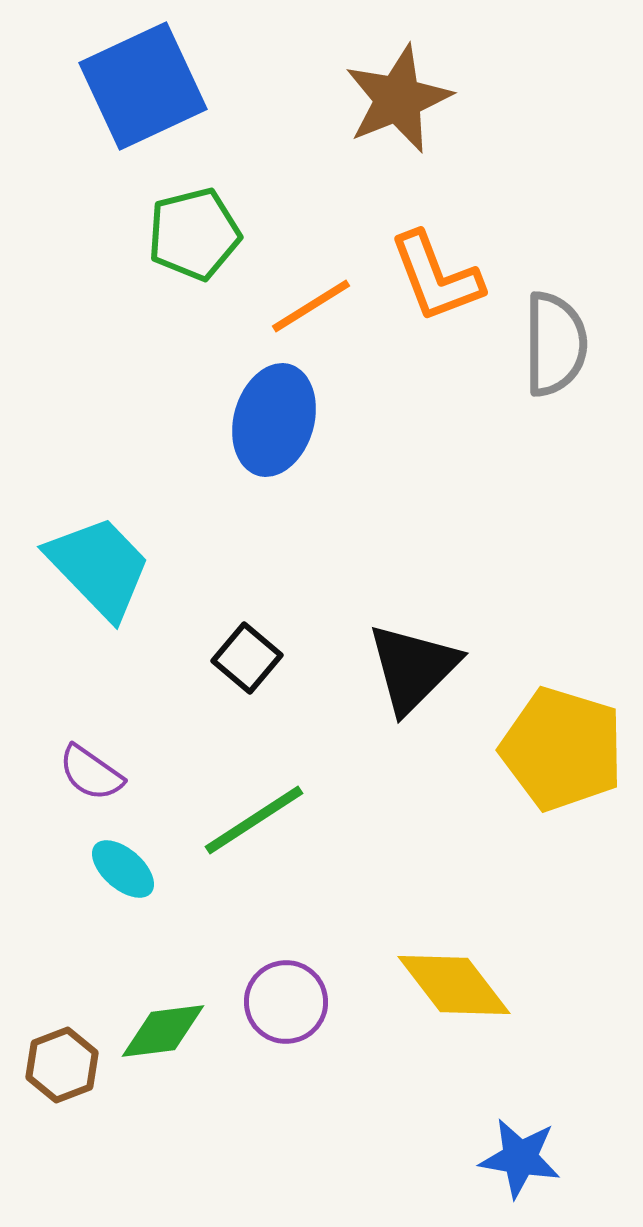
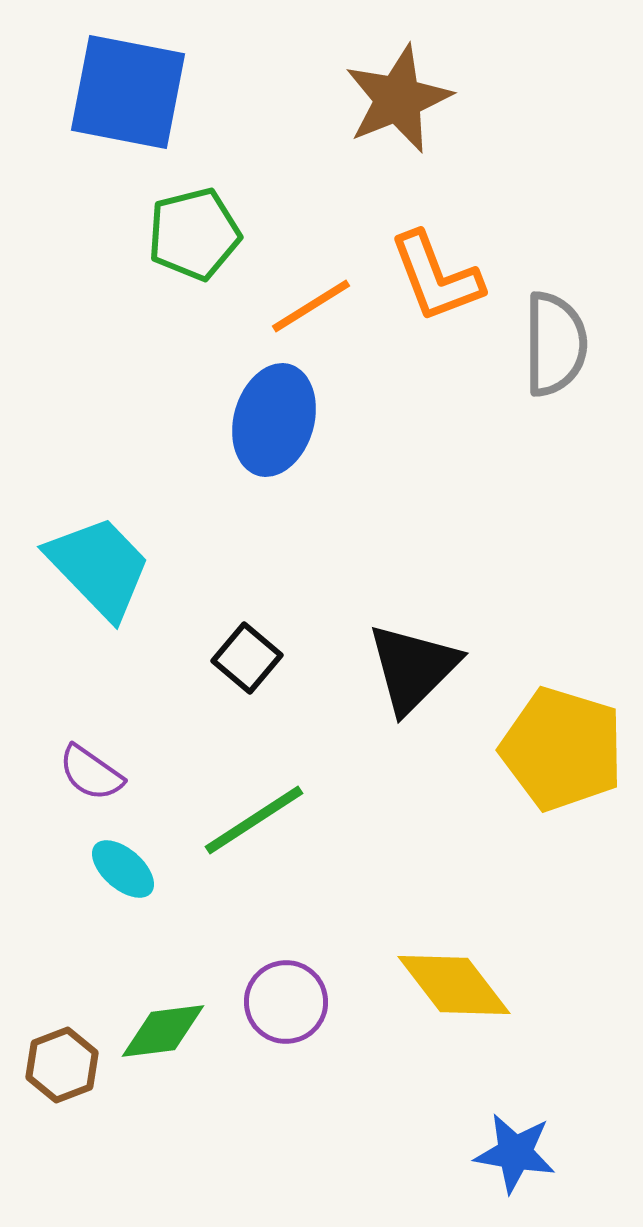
blue square: moved 15 px left, 6 px down; rotated 36 degrees clockwise
blue star: moved 5 px left, 5 px up
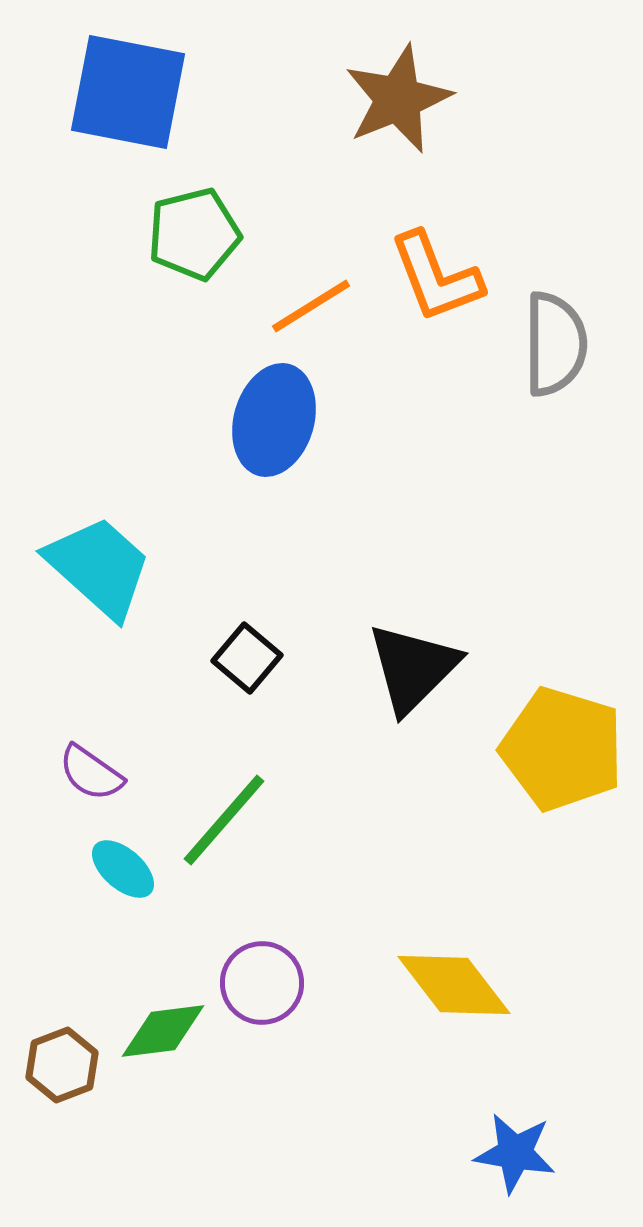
cyan trapezoid: rotated 4 degrees counterclockwise
green line: moved 30 px left; rotated 16 degrees counterclockwise
purple circle: moved 24 px left, 19 px up
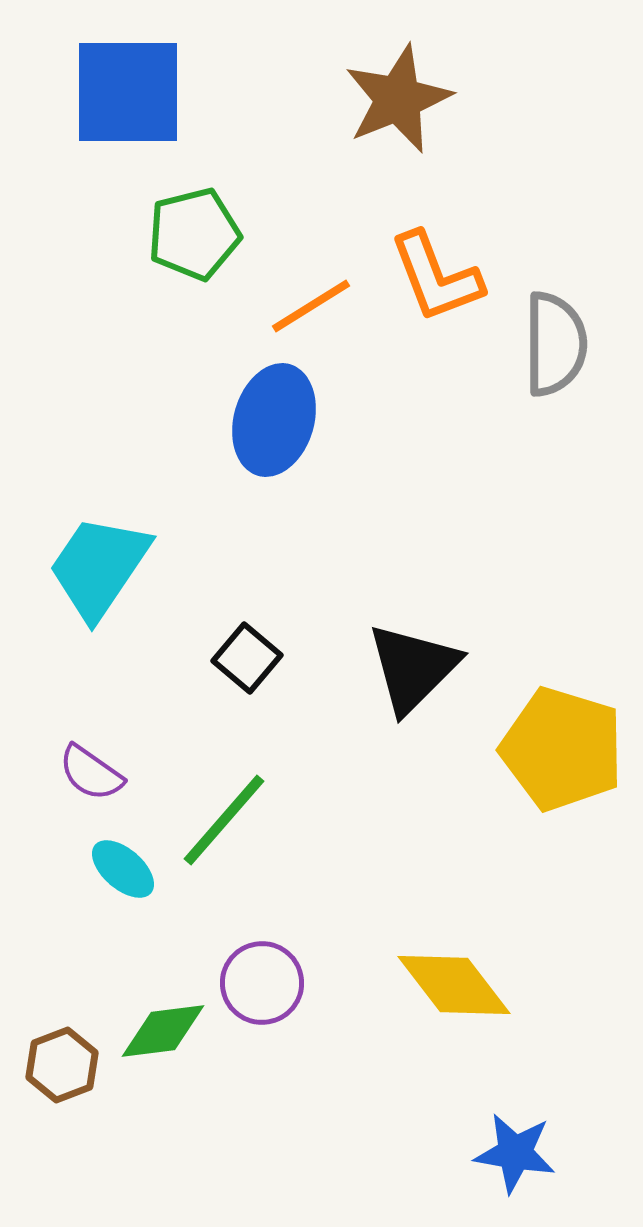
blue square: rotated 11 degrees counterclockwise
cyan trapezoid: rotated 98 degrees counterclockwise
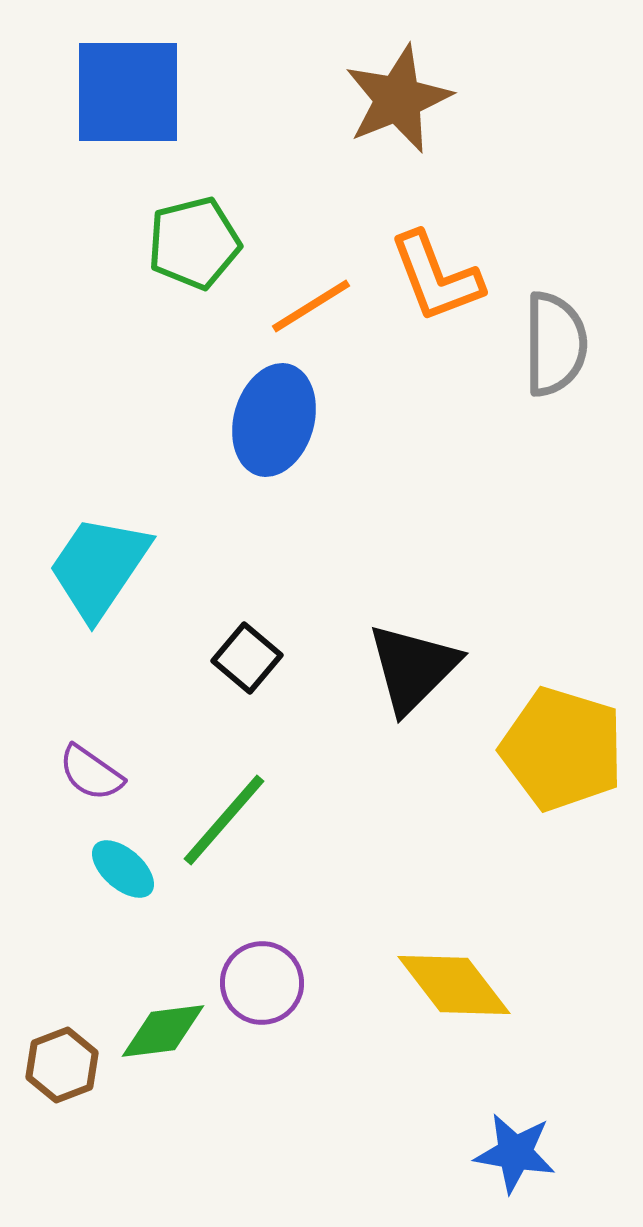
green pentagon: moved 9 px down
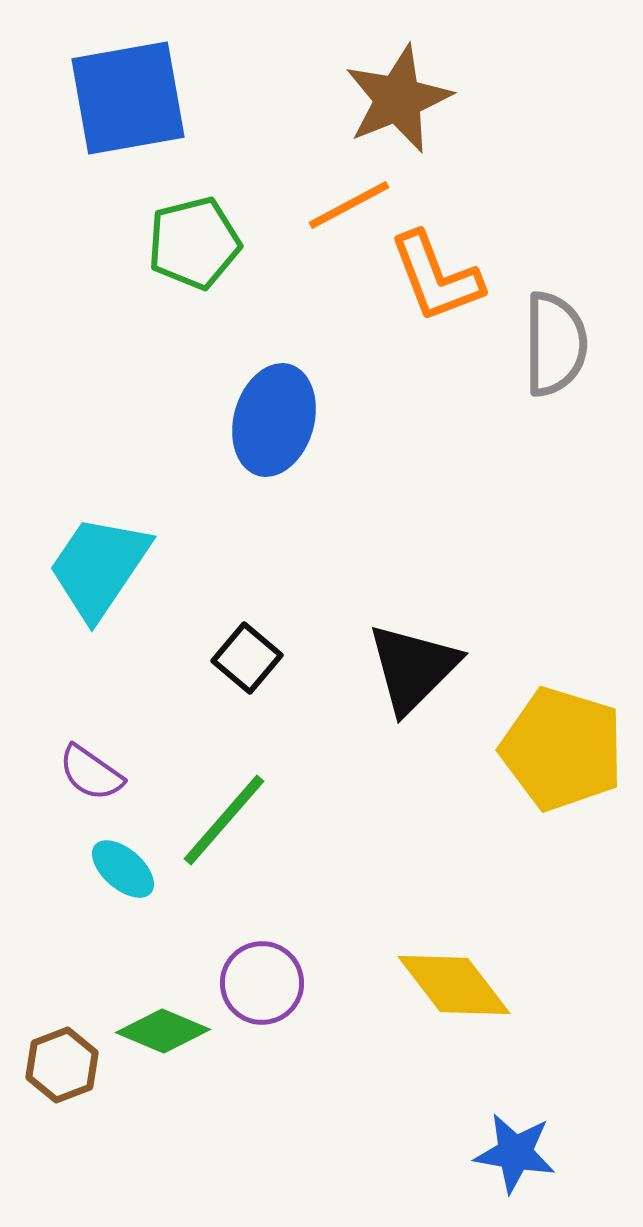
blue square: moved 6 px down; rotated 10 degrees counterclockwise
orange line: moved 38 px right, 101 px up; rotated 4 degrees clockwise
green diamond: rotated 30 degrees clockwise
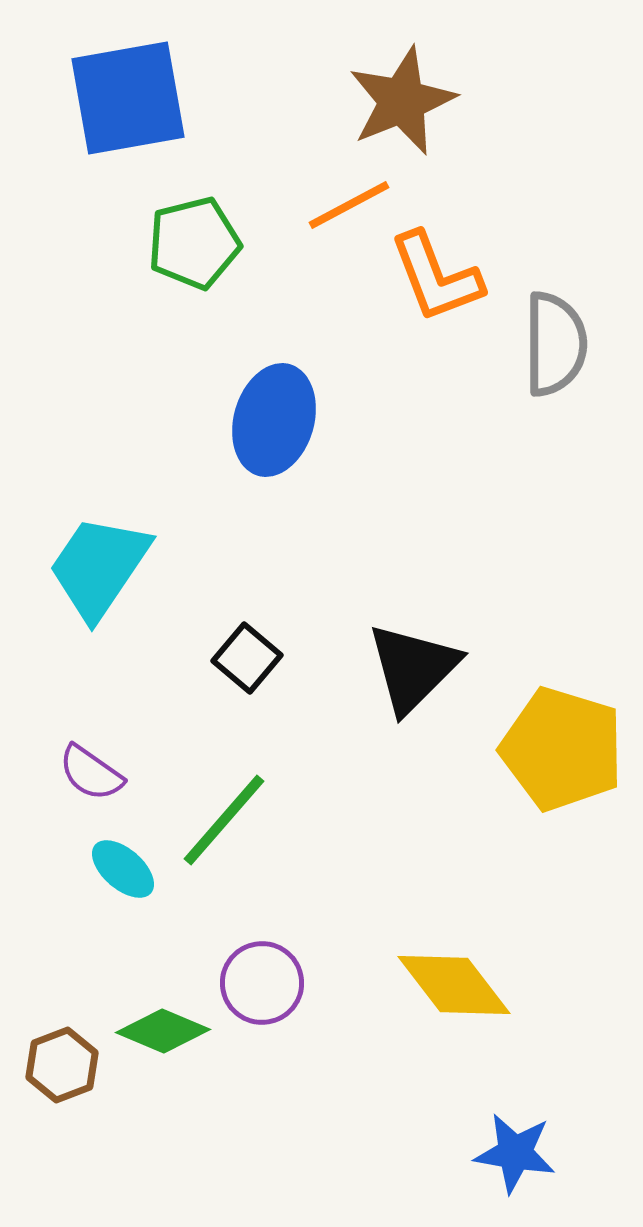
brown star: moved 4 px right, 2 px down
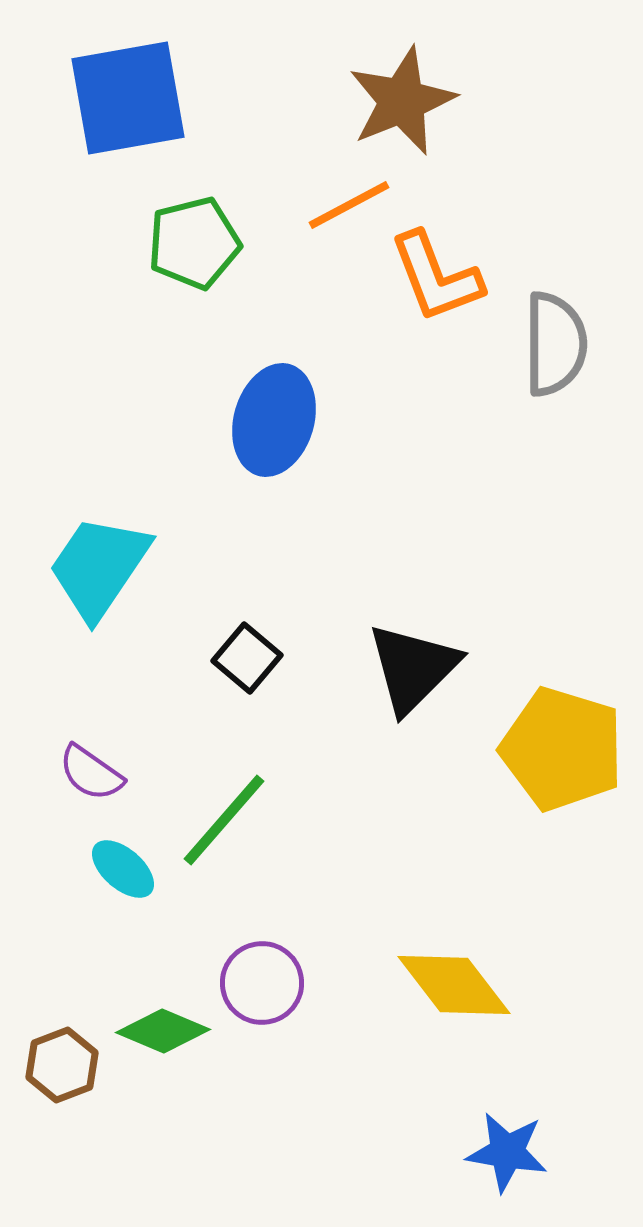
blue star: moved 8 px left, 1 px up
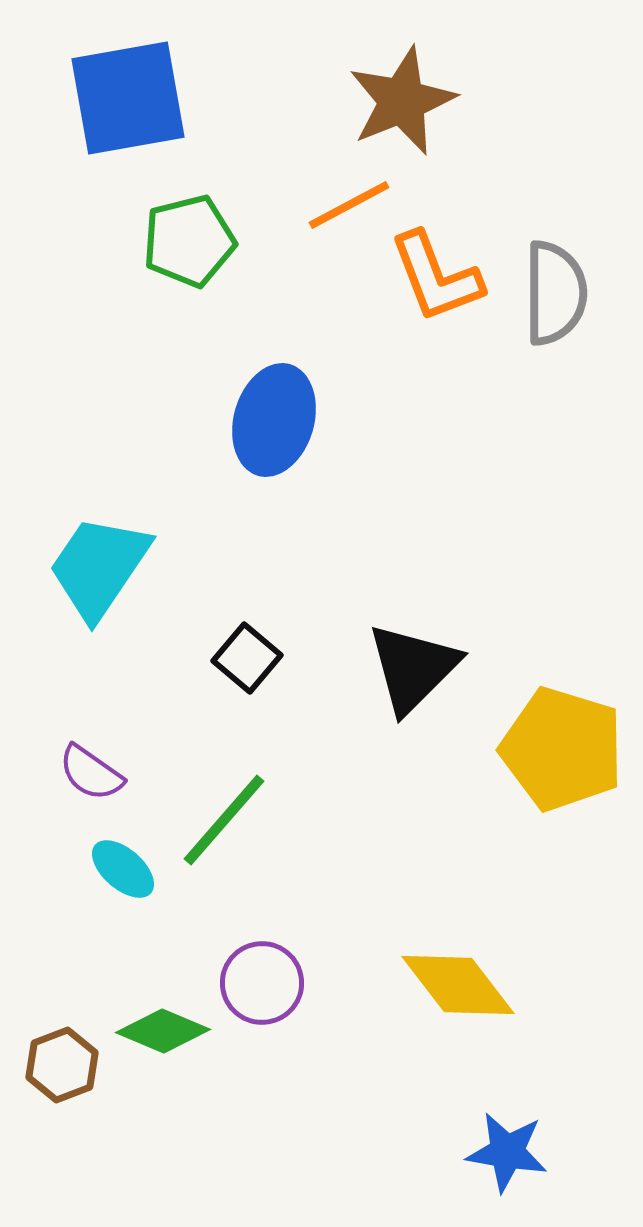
green pentagon: moved 5 px left, 2 px up
gray semicircle: moved 51 px up
yellow diamond: moved 4 px right
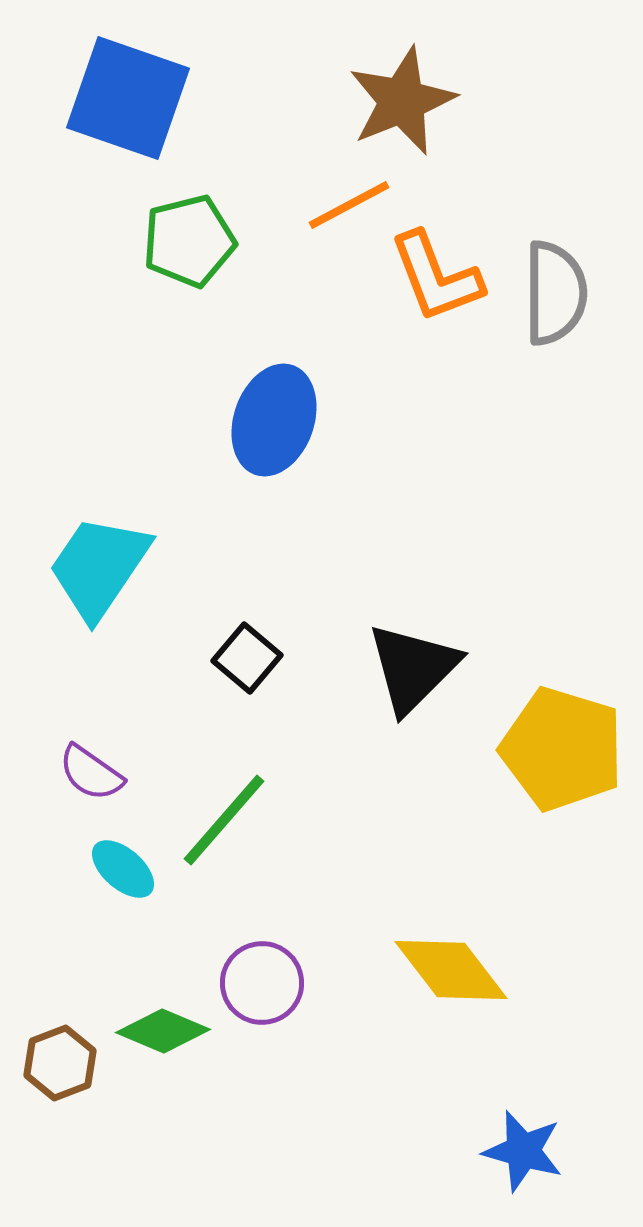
blue square: rotated 29 degrees clockwise
blue ellipse: rotated 3 degrees clockwise
yellow diamond: moved 7 px left, 15 px up
brown hexagon: moved 2 px left, 2 px up
blue star: moved 16 px right, 1 px up; rotated 6 degrees clockwise
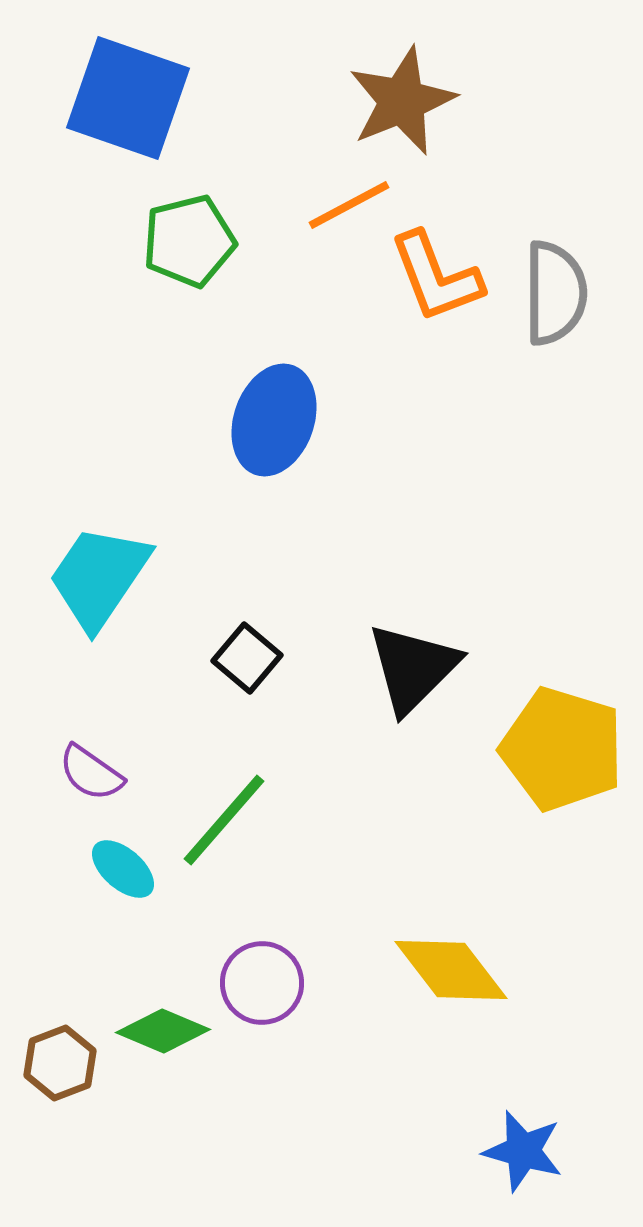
cyan trapezoid: moved 10 px down
